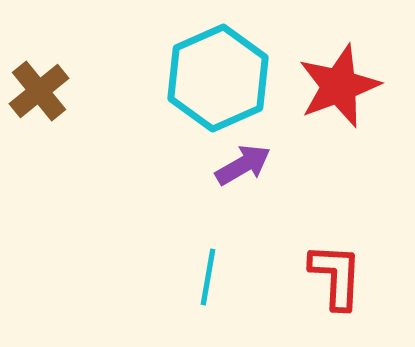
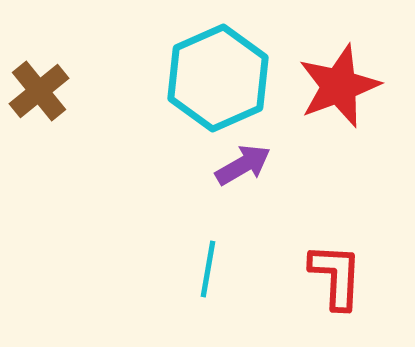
cyan line: moved 8 px up
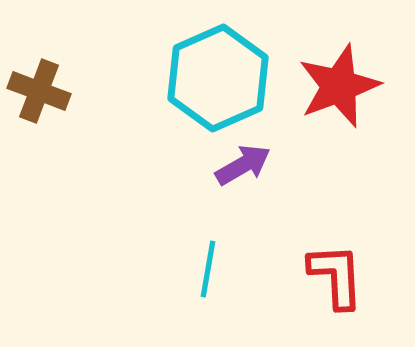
brown cross: rotated 30 degrees counterclockwise
red L-shape: rotated 6 degrees counterclockwise
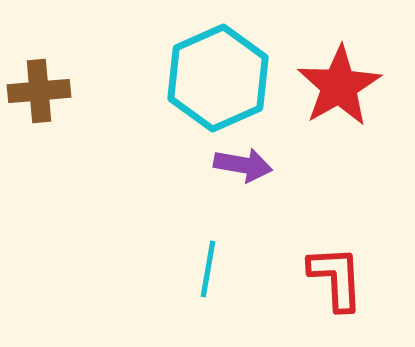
red star: rotated 10 degrees counterclockwise
brown cross: rotated 26 degrees counterclockwise
purple arrow: rotated 40 degrees clockwise
red L-shape: moved 2 px down
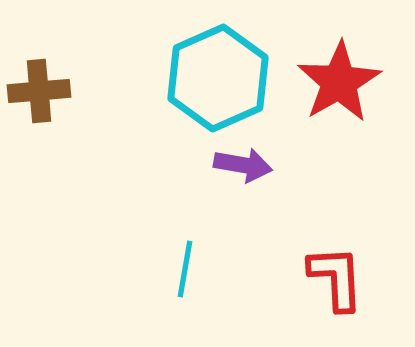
red star: moved 4 px up
cyan line: moved 23 px left
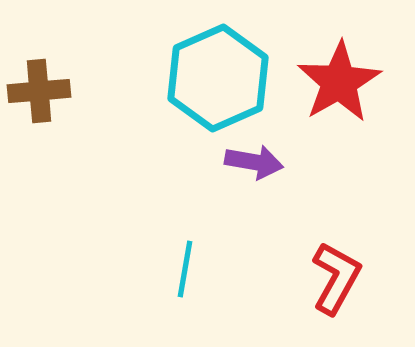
purple arrow: moved 11 px right, 3 px up
red L-shape: rotated 32 degrees clockwise
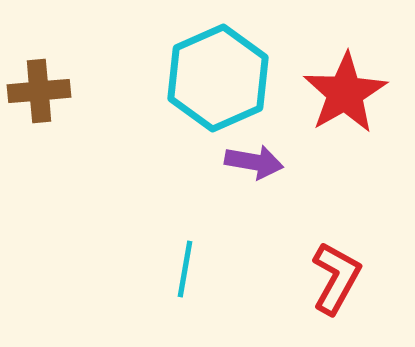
red star: moved 6 px right, 11 px down
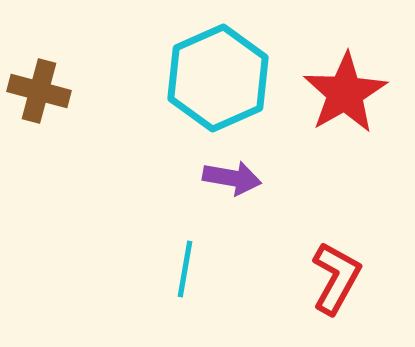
brown cross: rotated 20 degrees clockwise
purple arrow: moved 22 px left, 16 px down
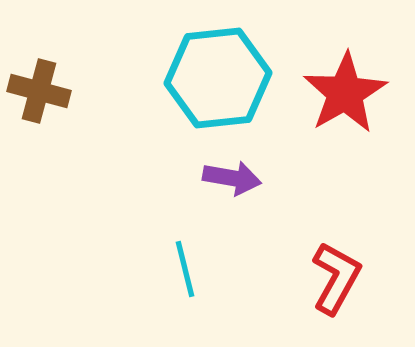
cyan hexagon: rotated 18 degrees clockwise
cyan line: rotated 24 degrees counterclockwise
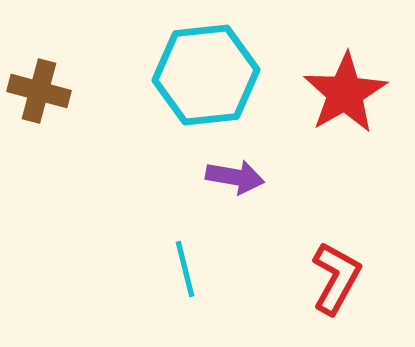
cyan hexagon: moved 12 px left, 3 px up
purple arrow: moved 3 px right, 1 px up
